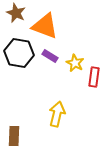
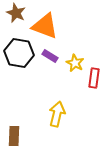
red rectangle: moved 1 px down
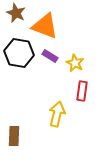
red rectangle: moved 12 px left, 13 px down
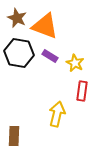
brown star: moved 1 px right, 5 px down
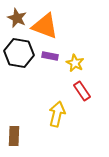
purple rectangle: rotated 21 degrees counterclockwise
red rectangle: rotated 42 degrees counterclockwise
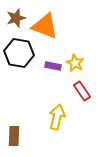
brown star: moved 1 px left; rotated 30 degrees clockwise
purple rectangle: moved 3 px right, 10 px down
yellow arrow: moved 3 px down
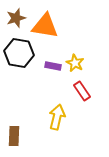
orange triangle: rotated 12 degrees counterclockwise
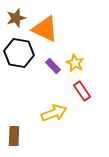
orange triangle: moved 3 px down; rotated 16 degrees clockwise
purple rectangle: rotated 35 degrees clockwise
yellow arrow: moved 3 px left, 4 px up; rotated 55 degrees clockwise
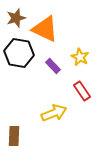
yellow star: moved 5 px right, 6 px up
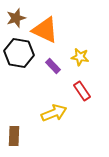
orange triangle: moved 1 px down
yellow star: rotated 18 degrees counterclockwise
